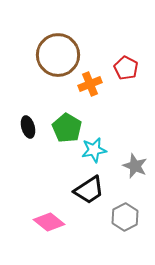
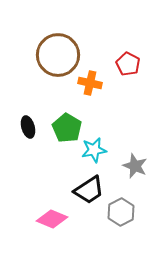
red pentagon: moved 2 px right, 4 px up
orange cross: moved 1 px up; rotated 35 degrees clockwise
gray hexagon: moved 4 px left, 5 px up
pink diamond: moved 3 px right, 3 px up; rotated 16 degrees counterclockwise
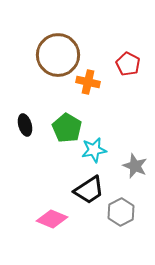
orange cross: moved 2 px left, 1 px up
black ellipse: moved 3 px left, 2 px up
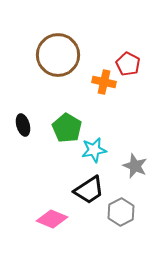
orange cross: moved 16 px right
black ellipse: moved 2 px left
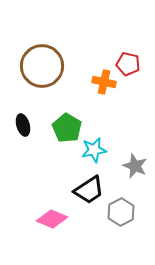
brown circle: moved 16 px left, 11 px down
red pentagon: rotated 15 degrees counterclockwise
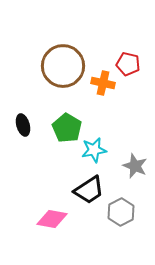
brown circle: moved 21 px right
orange cross: moved 1 px left, 1 px down
pink diamond: rotated 12 degrees counterclockwise
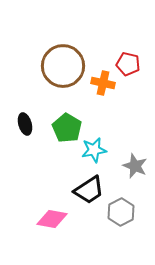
black ellipse: moved 2 px right, 1 px up
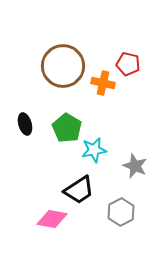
black trapezoid: moved 10 px left
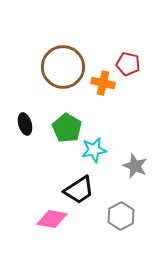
brown circle: moved 1 px down
gray hexagon: moved 4 px down
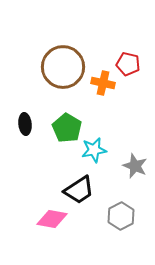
black ellipse: rotated 10 degrees clockwise
